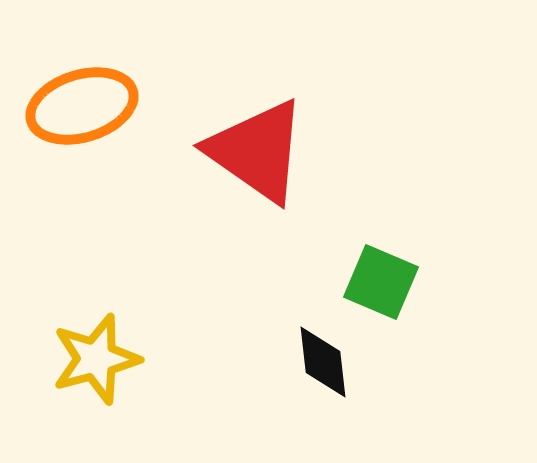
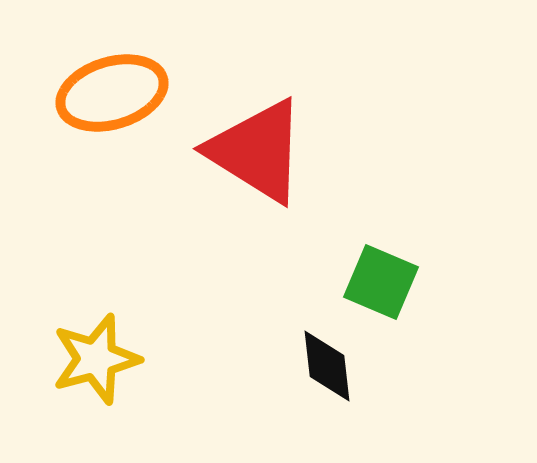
orange ellipse: moved 30 px right, 13 px up
red triangle: rotated 3 degrees counterclockwise
black diamond: moved 4 px right, 4 px down
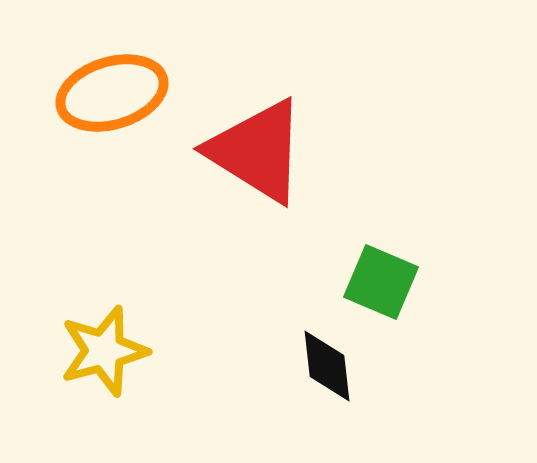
yellow star: moved 8 px right, 8 px up
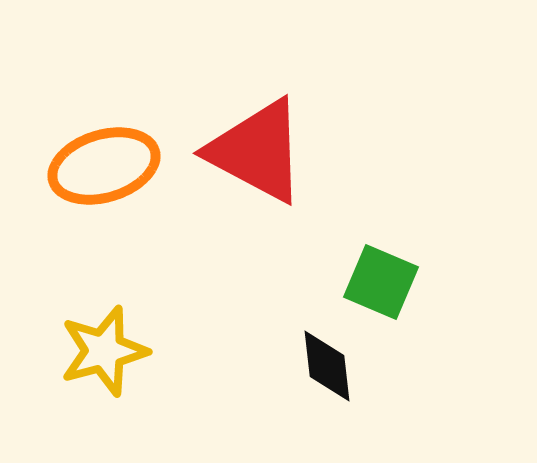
orange ellipse: moved 8 px left, 73 px down
red triangle: rotated 4 degrees counterclockwise
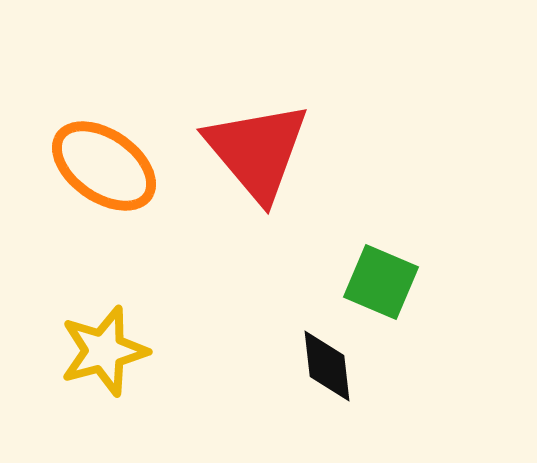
red triangle: rotated 22 degrees clockwise
orange ellipse: rotated 52 degrees clockwise
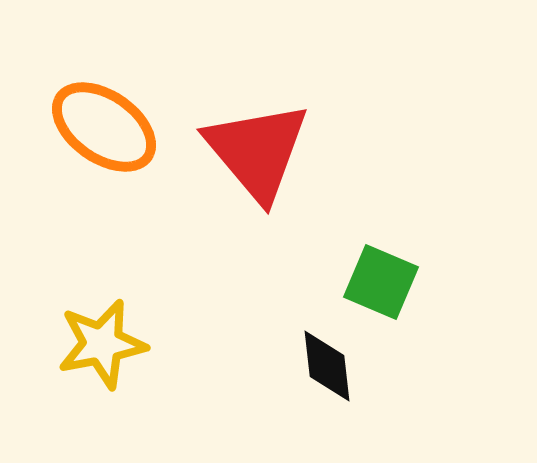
orange ellipse: moved 39 px up
yellow star: moved 2 px left, 7 px up; rotated 4 degrees clockwise
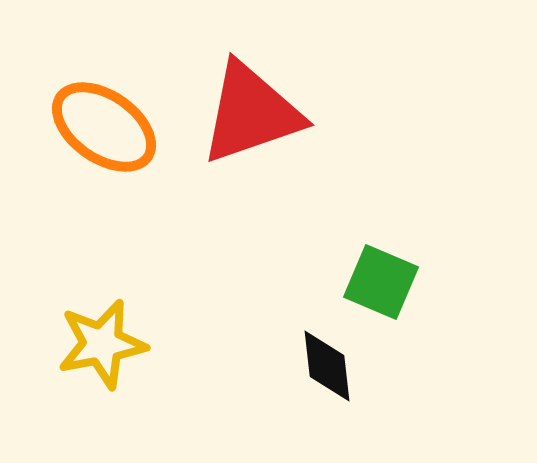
red triangle: moved 6 px left, 38 px up; rotated 51 degrees clockwise
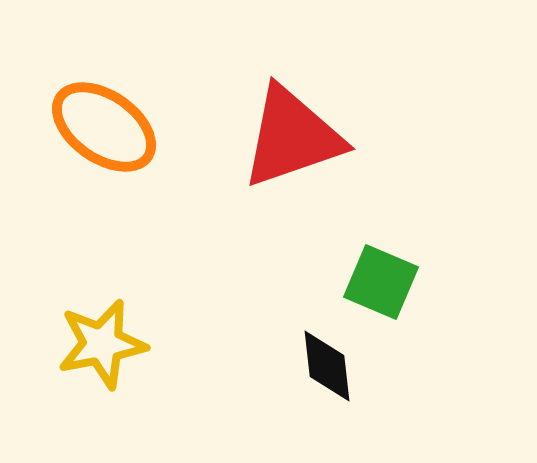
red triangle: moved 41 px right, 24 px down
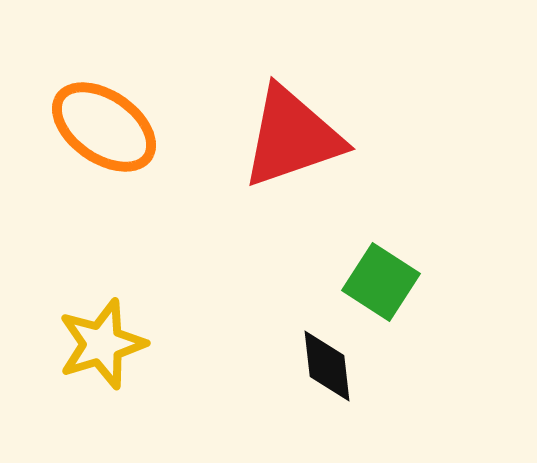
green square: rotated 10 degrees clockwise
yellow star: rotated 6 degrees counterclockwise
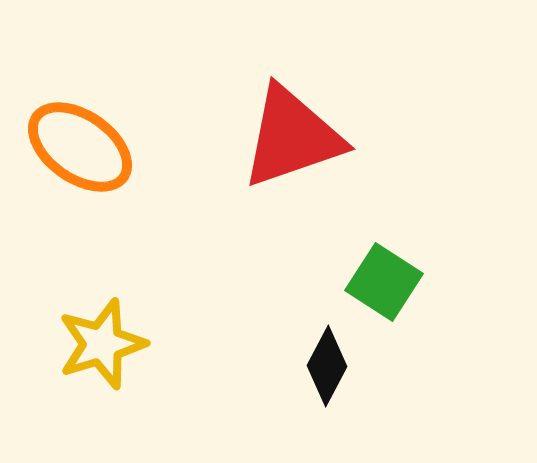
orange ellipse: moved 24 px left, 20 px down
green square: moved 3 px right
black diamond: rotated 34 degrees clockwise
